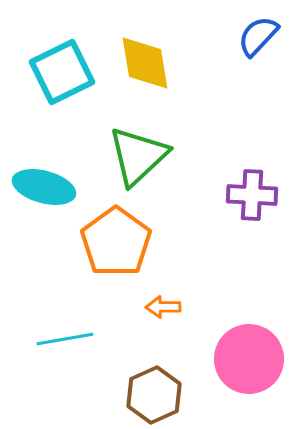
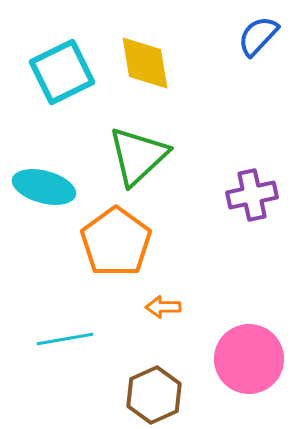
purple cross: rotated 15 degrees counterclockwise
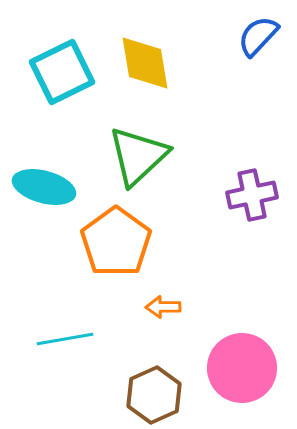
pink circle: moved 7 px left, 9 px down
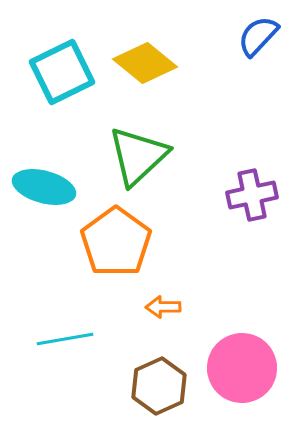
yellow diamond: rotated 42 degrees counterclockwise
brown hexagon: moved 5 px right, 9 px up
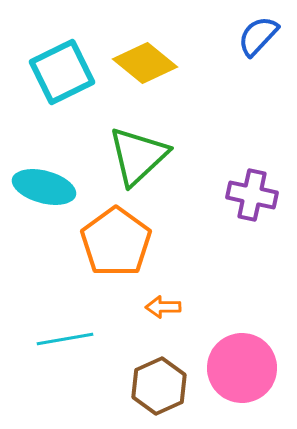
purple cross: rotated 24 degrees clockwise
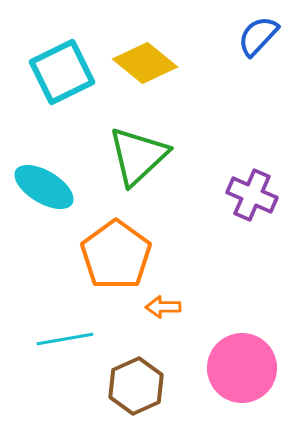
cyan ellipse: rotated 16 degrees clockwise
purple cross: rotated 12 degrees clockwise
orange pentagon: moved 13 px down
brown hexagon: moved 23 px left
